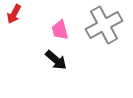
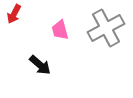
gray cross: moved 2 px right, 3 px down
black arrow: moved 16 px left, 5 px down
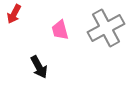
black arrow: moved 1 px left, 2 px down; rotated 20 degrees clockwise
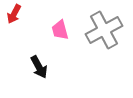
gray cross: moved 2 px left, 2 px down
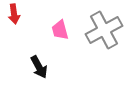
red arrow: rotated 36 degrees counterclockwise
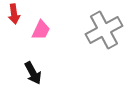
pink trapezoid: moved 19 px left; rotated 140 degrees counterclockwise
black arrow: moved 6 px left, 6 px down
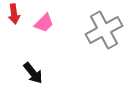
pink trapezoid: moved 3 px right, 7 px up; rotated 20 degrees clockwise
black arrow: rotated 10 degrees counterclockwise
